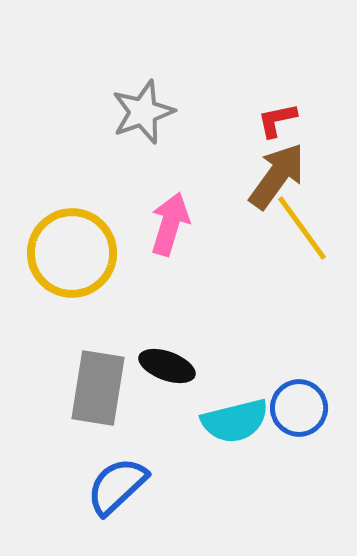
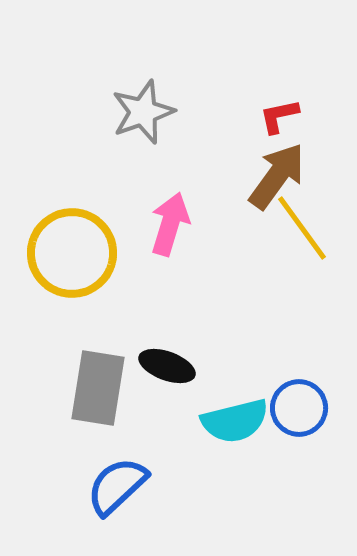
red L-shape: moved 2 px right, 4 px up
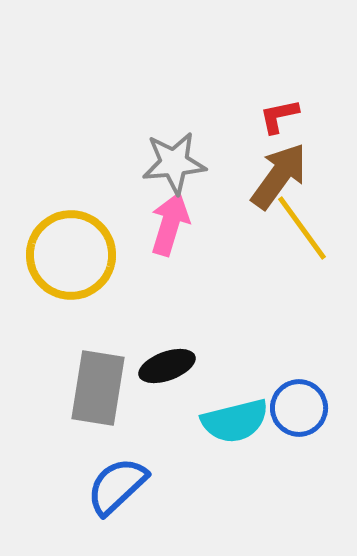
gray star: moved 31 px right, 51 px down; rotated 14 degrees clockwise
brown arrow: moved 2 px right
yellow circle: moved 1 px left, 2 px down
black ellipse: rotated 40 degrees counterclockwise
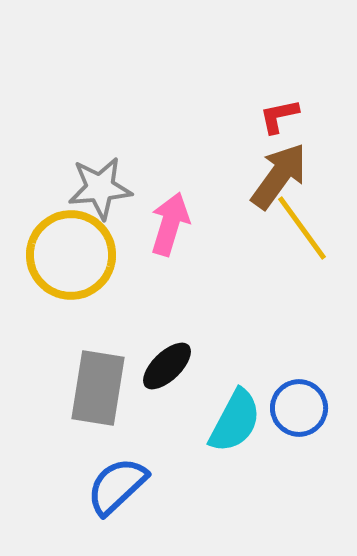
gray star: moved 74 px left, 25 px down
black ellipse: rotated 24 degrees counterclockwise
cyan semicircle: rotated 48 degrees counterclockwise
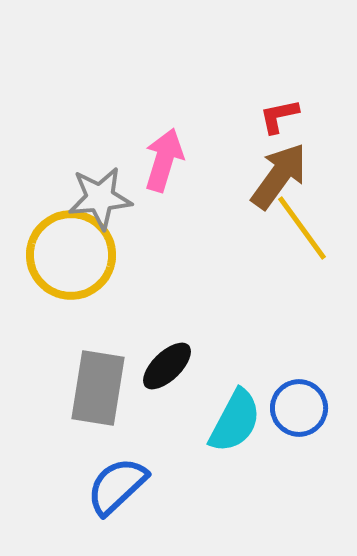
gray star: moved 10 px down
pink arrow: moved 6 px left, 64 px up
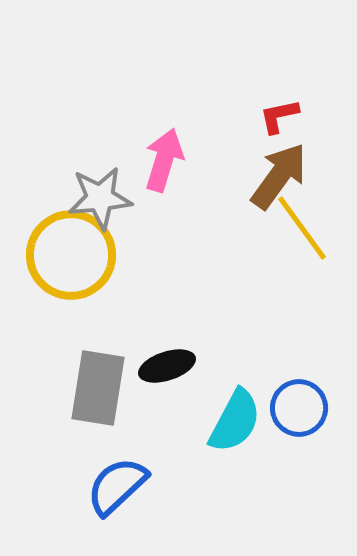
black ellipse: rotated 26 degrees clockwise
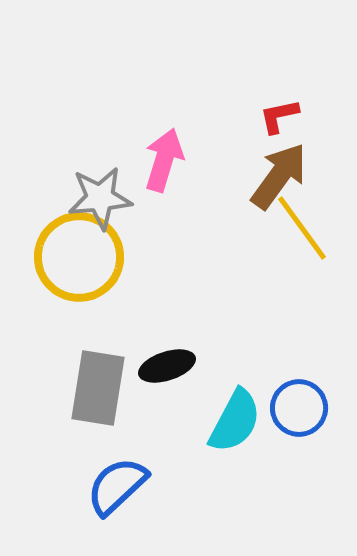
yellow circle: moved 8 px right, 2 px down
